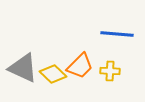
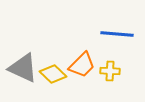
orange trapezoid: moved 2 px right, 1 px up
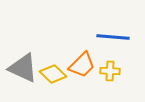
blue line: moved 4 px left, 3 px down
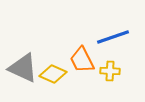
blue line: rotated 24 degrees counterclockwise
orange trapezoid: moved 5 px up; rotated 108 degrees clockwise
yellow diamond: rotated 20 degrees counterclockwise
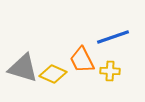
gray triangle: rotated 8 degrees counterclockwise
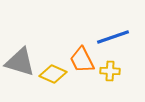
gray triangle: moved 3 px left, 6 px up
